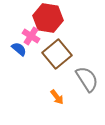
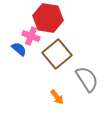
pink cross: rotated 12 degrees counterclockwise
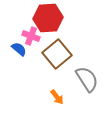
red hexagon: rotated 12 degrees counterclockwise
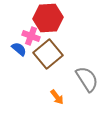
brown square: moved 9 px left
